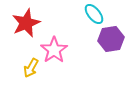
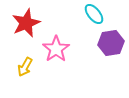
purple hexagon: moved 4 px down
pink star: moved 2 px right, 1 px up
yellow arrow: moved 6 px left, 1 px up
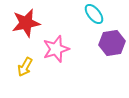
red star: rotated 12 degrees clockwise
purple hexagon: moved 1 px right
pink star: rotated 16 degrees clockwise
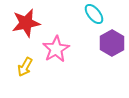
purple hexagon: rotated 20 degrees counterclockwise
pink star: rotated 12 degrees counterclockwise
